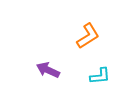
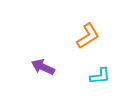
purple arrow: moved 5 px left, 3 px up
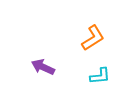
orange L-shape: moved 5 px right, 2 px down
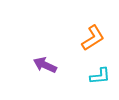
purple arrow: moved 2 px right, 2 px up
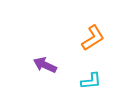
cyan L-shape: moved 9 px left, 5 px down
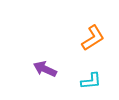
purple arrow: moved 4 px down
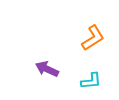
purple arrow: moved 2 px right
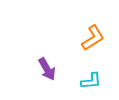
purple arrow: rotated 145 degrees counterclockwise
